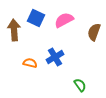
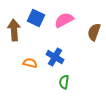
blue cross: rotated 30 degrees counterclockwise
green semicircle: moved 16 px left, 3 px up; rotated 136 degrees counterclockwise
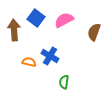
blue square: rotated 12 degrees clockwise
blue cross: moved 5 px left, 1 px up
orange semicircle: moved 1 px left, 1 px up
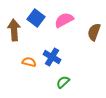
blue cross: moved 2 px right, 1 px down
green semicircle: moved 1 px left; rotated 40 degrees clockwise
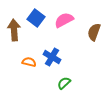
green semicircle: moved 1 px right, 1 px down
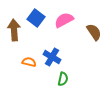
brown semicircle: rotated 126 degrees clockwise
green semicircle: moved 1 px left, 4 px up; rotated 144 degrees clockwise
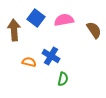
pink semicircle: rotated 18 degrees clockwise
brown semicircle: moved 2 px up
blue cross: moved 1 px left, 1 px up
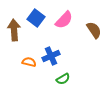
pink semicircle: rotated 144 degrees clockwise
blue cross: rotated 36 degrees clockwise
green semicircle: rotated 48 degrees clockwise
